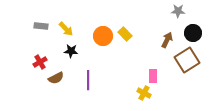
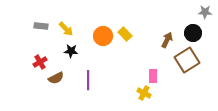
gray star: moved 27 px right, 1 px down
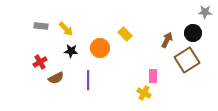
orange circle: moved 3 px left, 12 px down
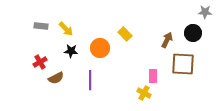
brown square: moved 4 px left, 4 px down; rotated 35 degrees clockwise
purple line: moved 2 px right
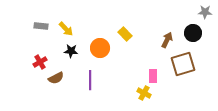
brown square: rotated 20 degrees counterclockwise
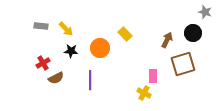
gray star: rotated 16 degrees clockwise
red cross: moved 3 px right, 1 px down
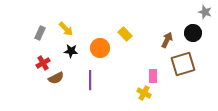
gray rectangle: moved 1 px left, 7 px down; rotated 72 degrees counterclockwise
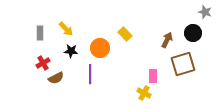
gray rectangle: rotated 24 degrees counterclockwise
purple line: moved 6 px up
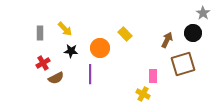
gray star: moved 2 px left, 1 px down; rotated 16 degrees clockwise
yellow arrow: moved 1 px left
yellow cross: moved 1 px left, 1 px down
